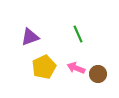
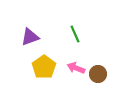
green line: moved 3 px left
yellow pentagon: rotated 10 degrees counterclockwise
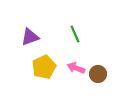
yellow pentagon: rotated 10 degrees clockwise
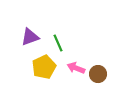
green line: moved 17 px left, 9 px down
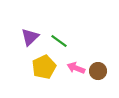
purple triangle: rotated 24 degrees counterclockwise
green line: moved 1 px right, 2 px up; rotated 30 degrees counterclockwise
brown circle: moved 3 px up
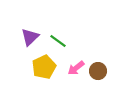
green line: moved 1 px left
pink arrow: rotated 60 degrees counterclockwise
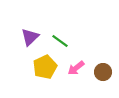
green line: moved 2 px right
yellow pentagon: moved 1 px right
brown circle: moved 5 px right, 1 px down
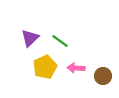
purple triangle: moved 1 px down
pink arrow: rotated 42 degrees clockwise
brown circle: moved 4 px down
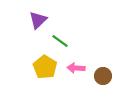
purple triangle: moved 8 px right, 18 px up
yellow pentagon: rotated 15 degrees counterclockwise
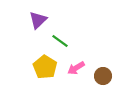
pink arrow: rotated 36 degrees counterclockwise
